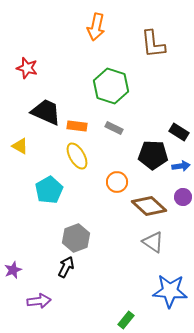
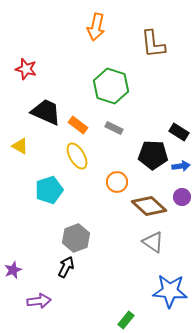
red star: moved 1 px left, 1 px down
orange rectangle: moved 1 px right, 1 px up; rotated 30 degrees clockwise
cyan pentagon: rotated 12 degrees clockwise
purple circle: moved 1 px left
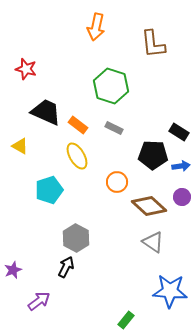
gray hexagon: rotated 12 degrees counterclockwise
purple arrow: rotated 30 degrees counterclockwise
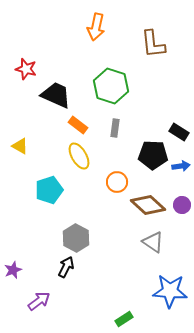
black trapezoid: moved 10 px right, 17 px up
gray rectangle: moved 1 px right; rotated 72 degrees clockwise
yellow ellipse: moved 2 px right
purple circle: moved 8 px down
brown diamond: moved 1 px left, 1 px up
green rectangle: moved 2 px left, 1 px up; rotated 18 degrees clockwise
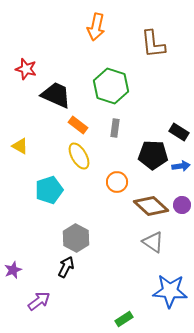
brown diamond: moved 3 px right, 1 px down
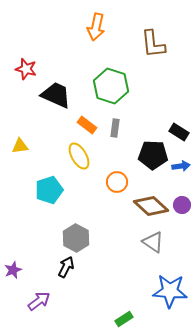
orange rectangle: moved 9 px right
yellow triangle: rotated 36 degrees counterclockwise
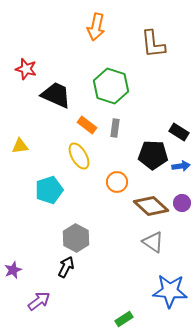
purple circle: moved 2 px up
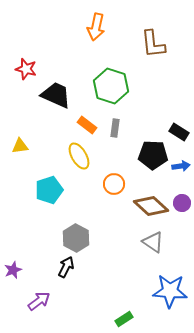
orange circle: moved 3 px left, 2 px down
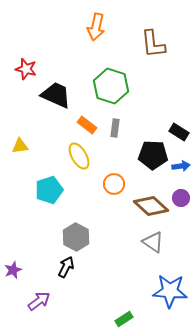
purple circle: moved 1 px left, 5 px up
gray hexagon: moved 1 px up
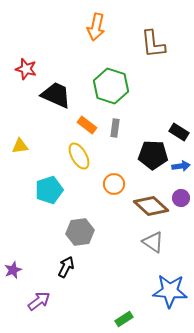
gray hexagon: moved 4 px right, 5 px up; rotated 24 degrees clockwise
